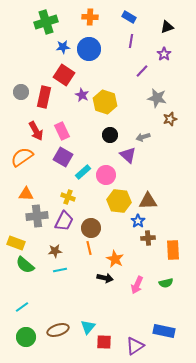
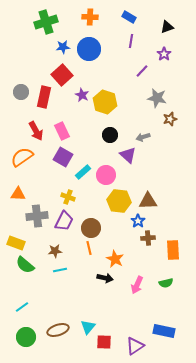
red square at (64, 75): moved 2 px left; rotated 15 degrees clockwise
orange triangle at (26, 194): moved 8 px left
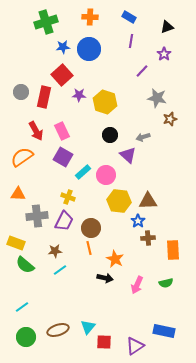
purple star at (82, 95): moved 3 px left; rotated 24 degrees counterclockwise
cyan line at (60, 270): rotated 24 degrees counterclockwise
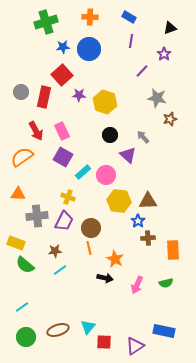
black triangle at (167, 27): moved 3 px right, 1 px down
gray arrow at (143, 137): rotated 64 degrees clockwise
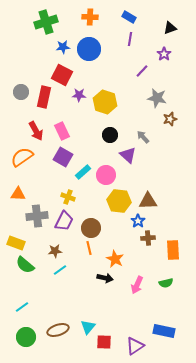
purple line at (131, 41): moved 1 px left, 2 px up
red square at (62, 75): rotated 20 degrees counterclockwise
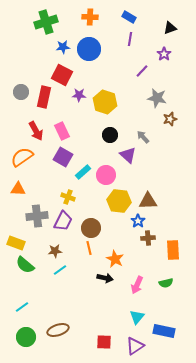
orange triangle at (18, 194): moved 5 px up
purple trapezoid at (64, 221): moved 1 px left
cyan triangle at (88, 327): moved 49 px right, 10 px up
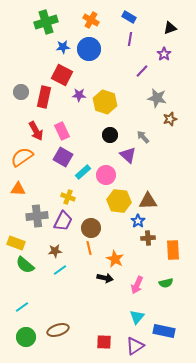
orange cross at (90, 17): moved 1 px right, 3 px down; rotated 28 degrees clockwise
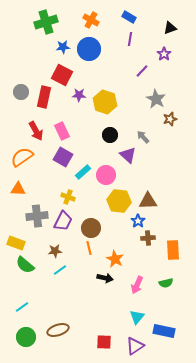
gray star at (157, 98): moved 1 px left, 1 px down; rotated 18 degrees clockwise
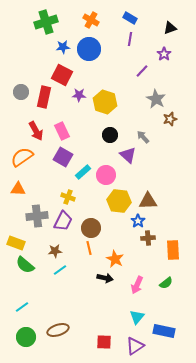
blue rectangle at (129, 17): moved 1 px right, 1 px down
green semicircle at (166, 283): rotated 24 degrees counterclockwise
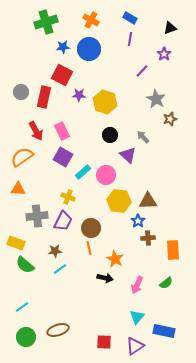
cyan line at (60, 270): moved 1 px up
